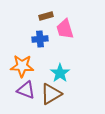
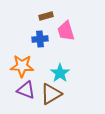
pink trapezoid: moved 1 px right, 2 px down
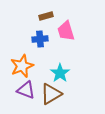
orange star: rotated 25 degrees counterclockwise
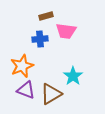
pink trapezoid: rotated 65 degrees counterclockwise
cyan star: moved 13 px right, 3 px down
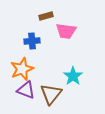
blue cross: moved 8 px left, 2 px down
orange star: moved 3 px down
brown triangle: rotated 20 degrees counterclockwise
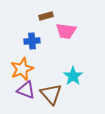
brown triangle: rotated 20 degrees counterclockwise
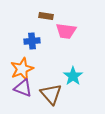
brown rectangle: rotated 24 degrees clockwise
purple triangle: moved 3 px left, 2 px up
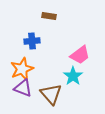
brown rectangle: moved 3 px right
pink trapezoid: moved 14 px right, 24 px down; rotated 45 degrees counterclockwise
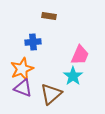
blue cross: moved 1 px right, 1 px down
pink trapezoid: rotated 30 degrees counterclockwise
brown triangle: rotated 30 degrees clockwise
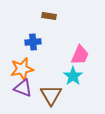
orange star: rotated 10 degrees clockwise
brown triangle: moved 1 px down; rotated 20 degrees counterclockwise
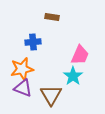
brown rectangle: moved 3 px right, 1 px down
